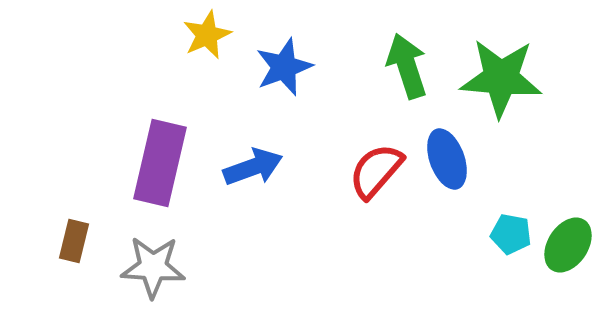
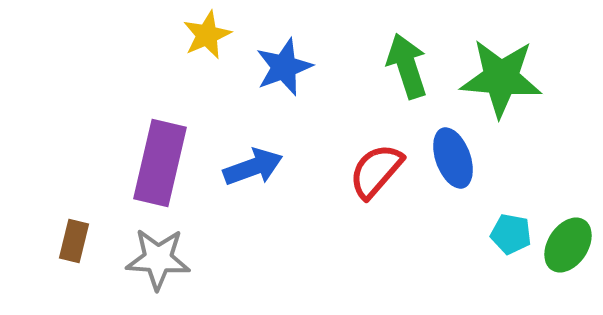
blue ellipse: moved 6 px right, 1 px up
gray star: moved 5 px right, 8 px up
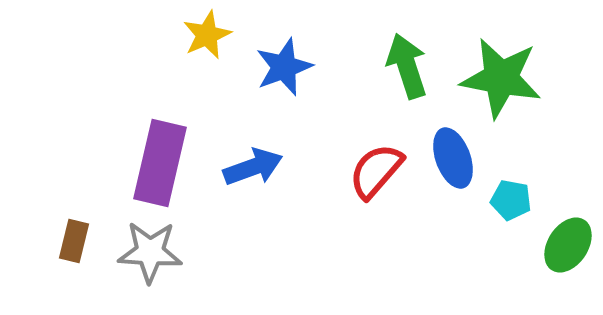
green star: rotated 6 degrees clockwise
cyan pentagon: moved 34 px up
gray star: moved 8 px left, 7 px up
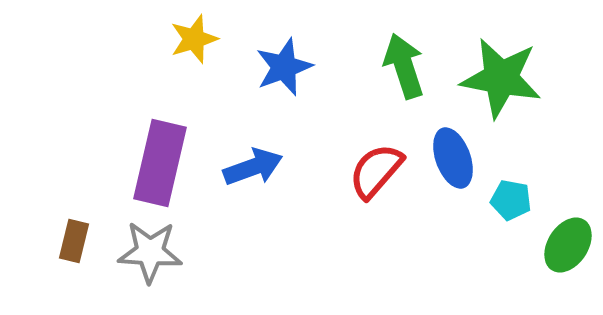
yellow star: moved 13 px left, 4 px down; rotated 6 degrees clockwise
green arrow: moved 3 px left
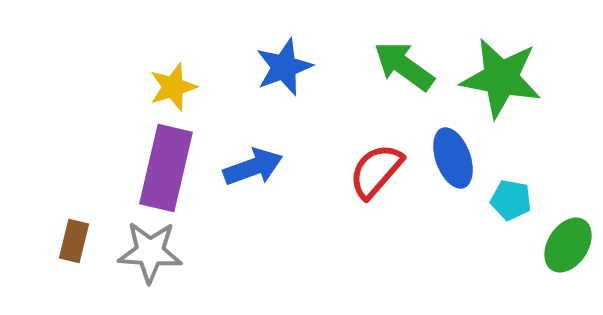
yellow star: moved 21 px left, 48 px down
green arrow: rotated 36 degrees counterclockwise
purple rectangle: moved 6 px right, 5 px down
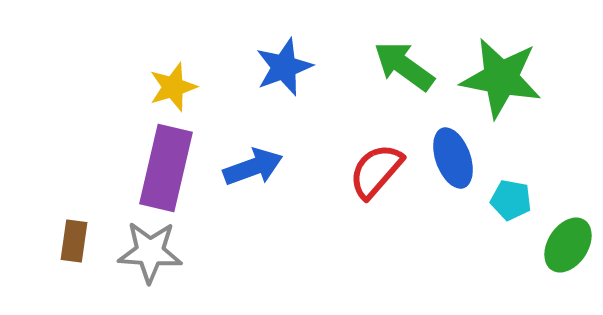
brown rectangle: rotated 6 degrees counterclockwise
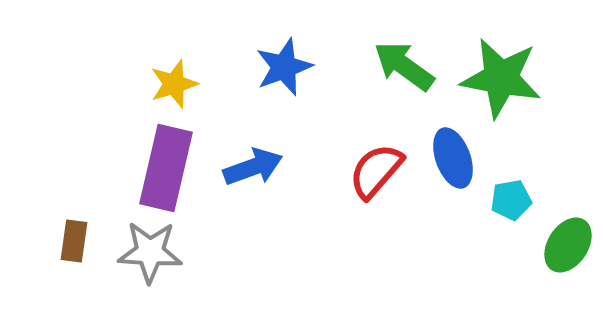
yellow star: moved 1 px right, 3 px up
cyan pentagon: rotated 21 degrees counterclockwise
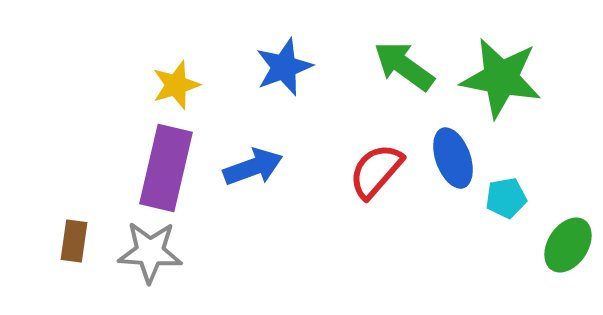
yellow star: moved 2 px right, 1 px down
cyan pentagon: moved 5 px left, 2 px up
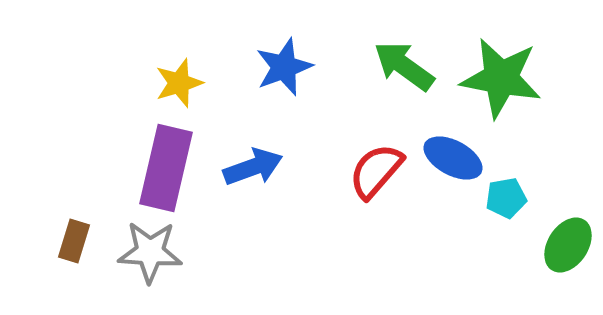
yellow star: moved 3 px right, 2 px up
blue ellipse: rotated 42 degrees counterclockwise
brown rectangle: rotated 9 degrees clockwise
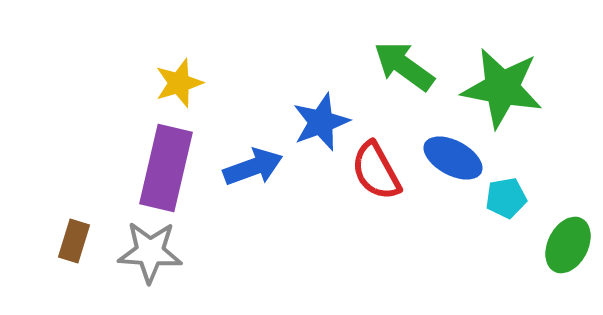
blue star: moved 37 px right, 55 px down
green star: moved 1 px right, 10 px down
red semicircle: rotated 70 degrees counterclockwise
green ellipse: rotated 6 degrees counterclockwise
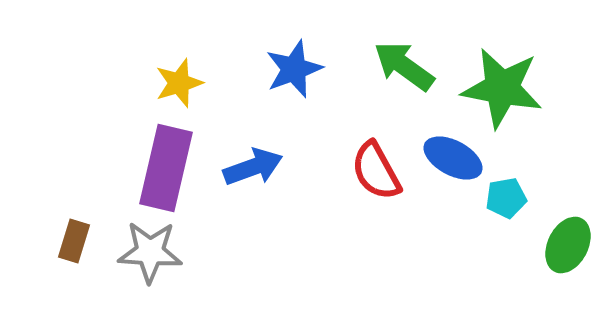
blue star: moved 27 px left, 53 px up
